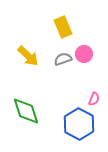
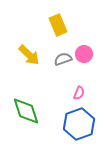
yellow rectangle: moved 5 px left, 2 px up
yellow arrow: moved 1 px right, 1 px up
pink semicircle: moved 15 px left, 6 px up
blue hexagon: rotated 12 degrees clockwise
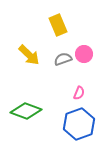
green diamond: rotated 52 degrees counterclockwise
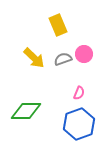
yellow arrow: moved 5 px right, 3 px down
green diamond: rotated 20 degrees counterclockwise
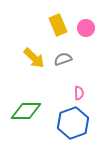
pink circle: moved 2 px right, 26 px up
pink semicircle: rotated 24 degrees counterclockwise
blue hexagon: moved 6 px left, 1 px up
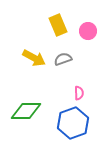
pink circle: moved 2 px right, 3 px down
yellow arrow: rotated 15 degrees counterclockwise
